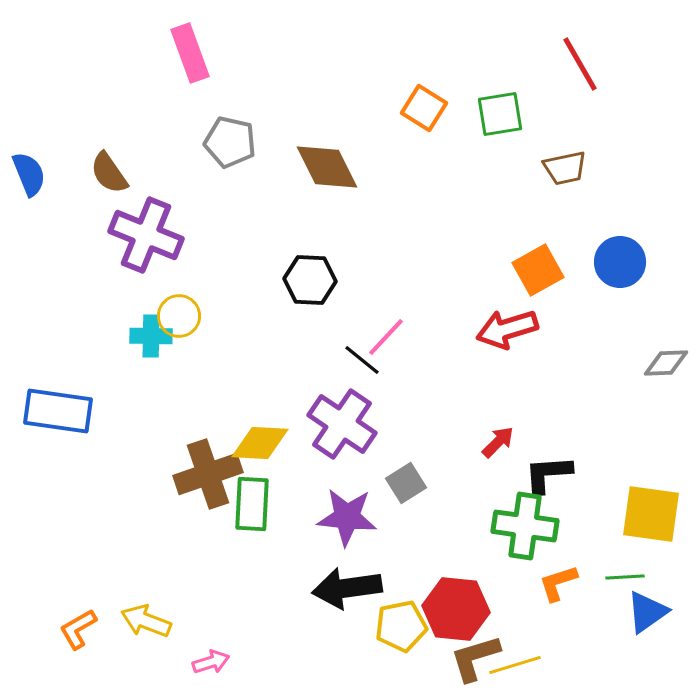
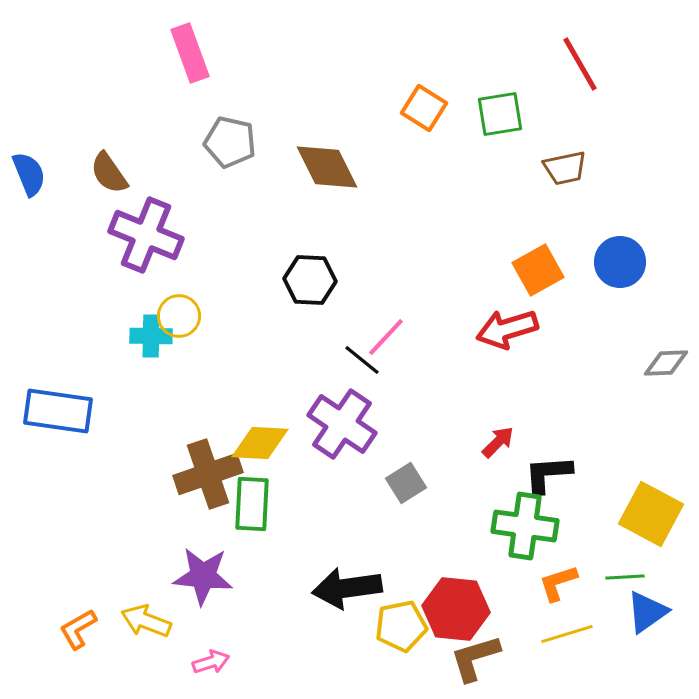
yellow square at (651, 514): rotated 20 degrees clockwise
purple star at (347, 517): moved 144 px left, 59 px down
yellow line at (515, 665): moved 52 px right, 31 px up
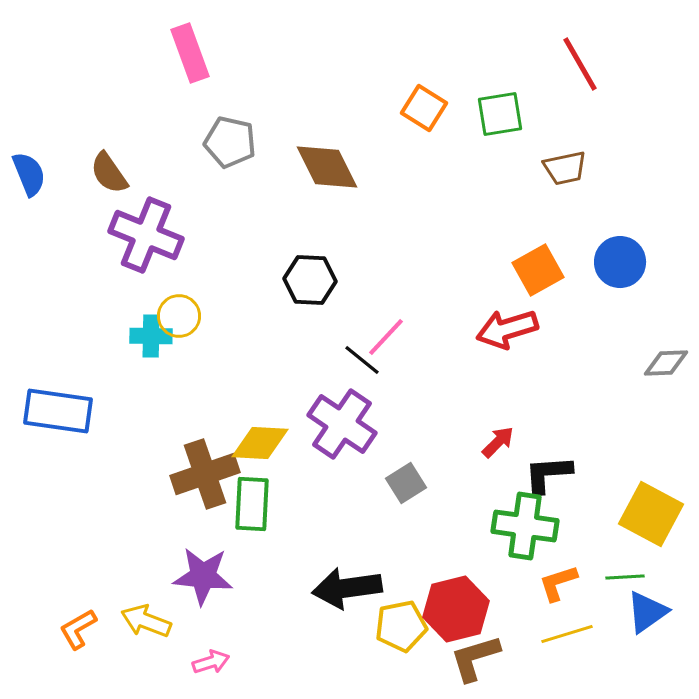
brown cross at (208, 474): moved 3 px left
red hexagon at (456, 609): rotated 20 degrees counterclockwise
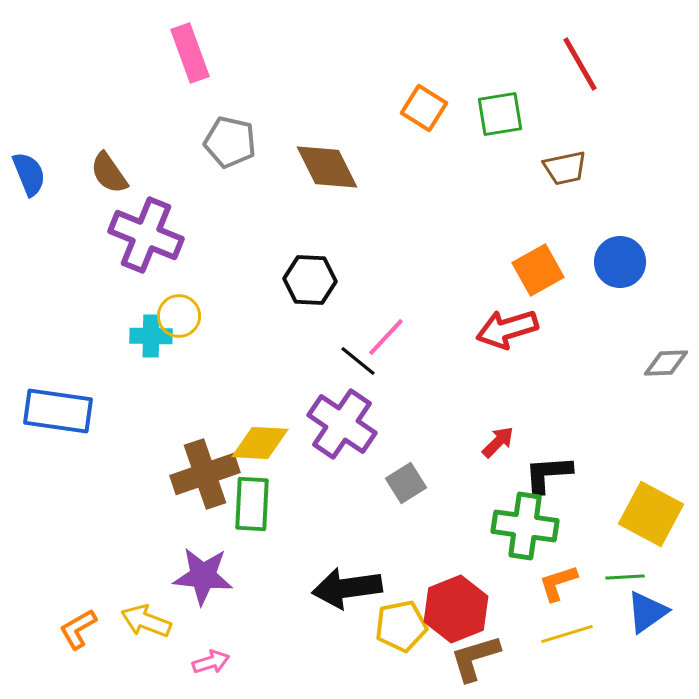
black line at (362, 360): moved 4 px left, 1 px down
red hexagon at (456, 609): rotated 8 degrees counterclockwise
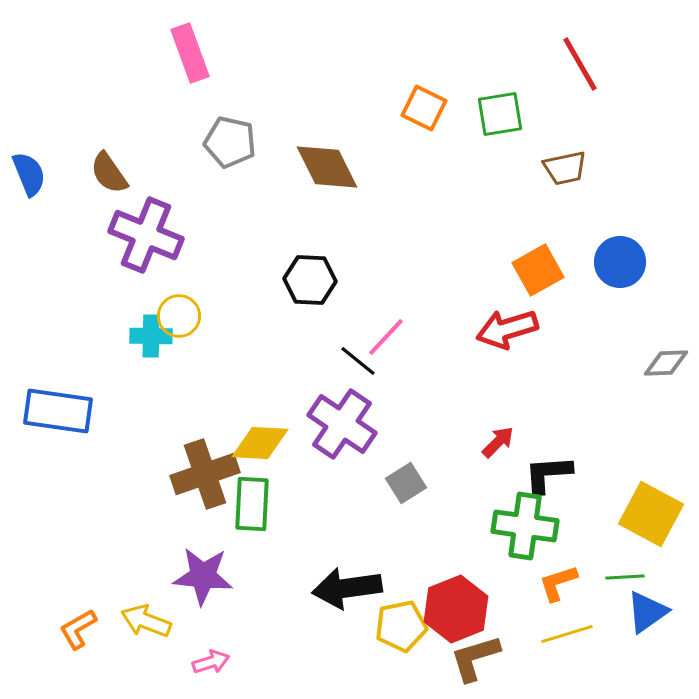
orange square at (424, 108): rotated 6 degrees counterclockwise
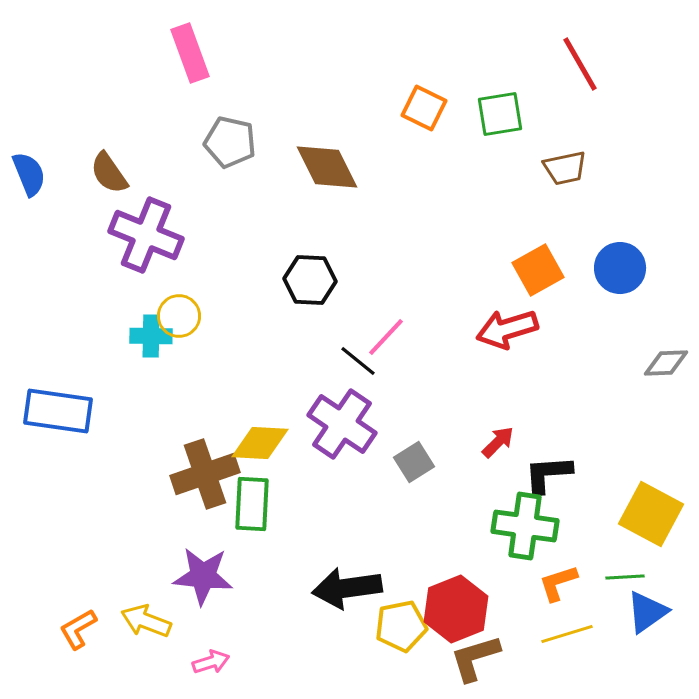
blue circle at (620, 262): moved 6 px down
gray square at (406, 483): moved 8 px right, 21 px up
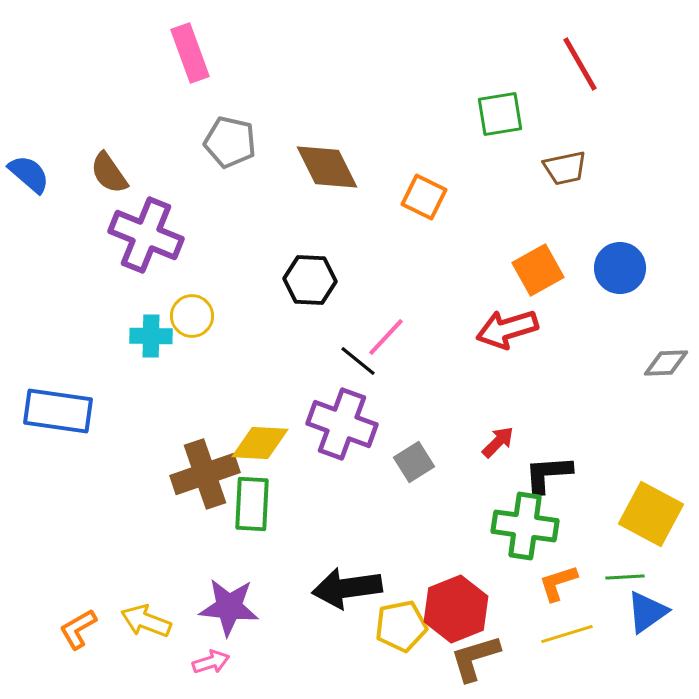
orange square at (424, 108): moved 89 px down
blue semicircle at (29, 174): rotated 27 degrees counterclockwise
yellow circle at (179, 316): moved 13 px right
purple cross at (342, 424): rotated 14 degrees counterclockwise
purple star at (203, 576): moved 26 px right, 31 px down
